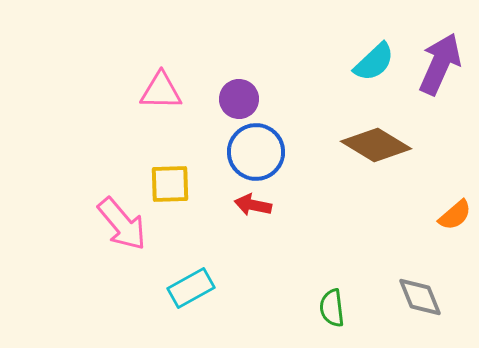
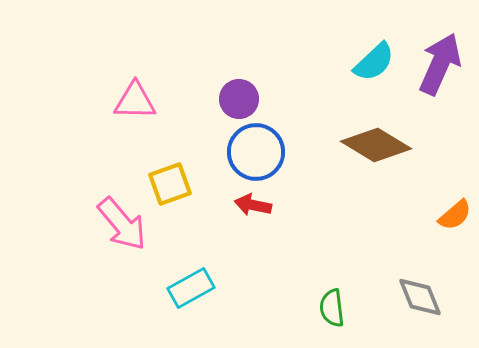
pink triangle: moved 26 px left, 10 px down
yellow square: rotated 18 degrees counterclockwise
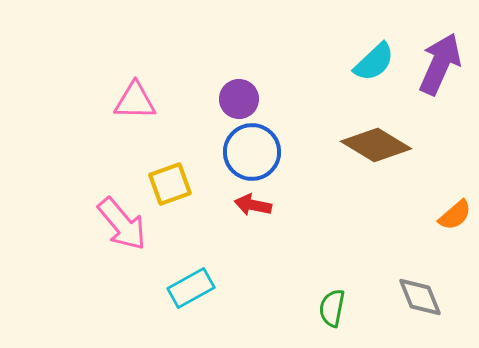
blue circle: moved 4 px left
green semicircle: rotated 18 degrees clockwise
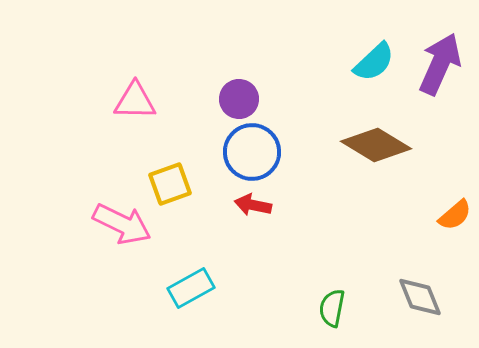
pink arrow: rotated 24 degrees counterclockwise
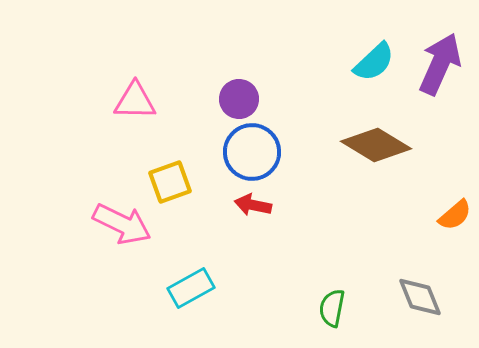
yellow square: moved 2 px up
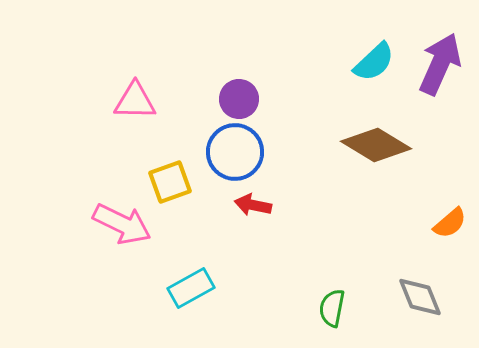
blue circle: moved 17 px left
orange semicircle: moved 5 px left, 8 px down
